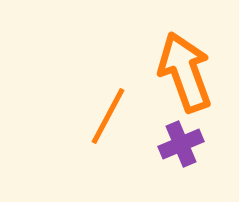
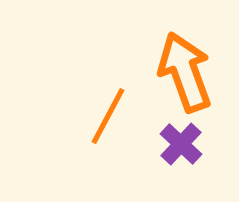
purple cross: rotated 24 degrees counterclockwise
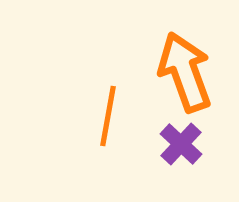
orange line: rotated 18 degrees counterclockwise
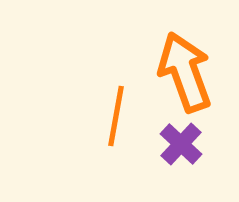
orange line: moved 8 px right
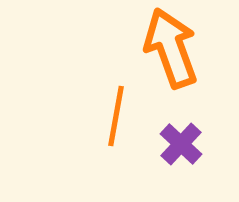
orange arrow: moved 14 px left, 24 px up
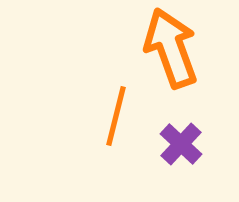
orange line: rotated 4 degrees clockwise
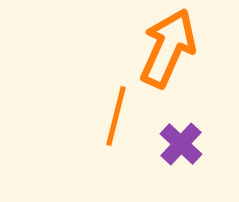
orange arrow: moved 3 px left; rotated 44 degrees clockwise
